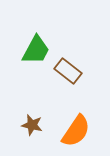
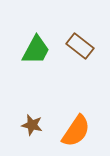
brown rectangle: moved 12 px right, 25 px up
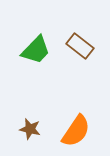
green trapezoid: rotated 16 degrees clockwise
brown star: moved 2 px left, 4 px down
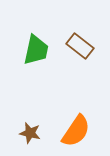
green trapezoid: rotated 32 degrees counterclockwise
brown star: moved 4 px down
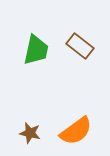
orange semicircle: rotated 20 degrees clockwise
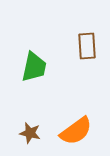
brown rectangle: moved 7 px right; rotated 48 degrees clockwise
green trapezoid: moved 2 px left, 17 px down
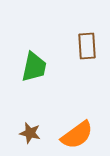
orange semicircle: moved 1 px right, 4 px down
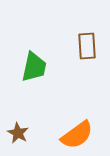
brown star: moved 12 px left; rotated 15 degrees clockwise
